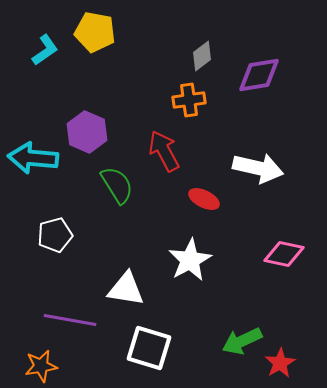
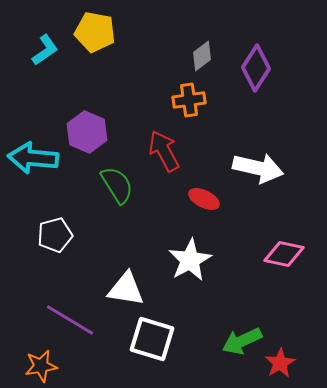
purple diamond: moved 3 px left, 7 px up; rotated 48 degrees counterclockwise
purple line: rotated 21 degrees clockwise
white square: moved 3 px right, 9 px up
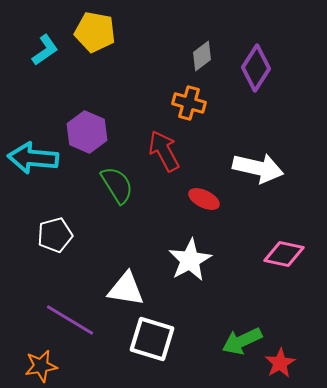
orange cross: moved 3 px down; rotated 24 degrees clockwise
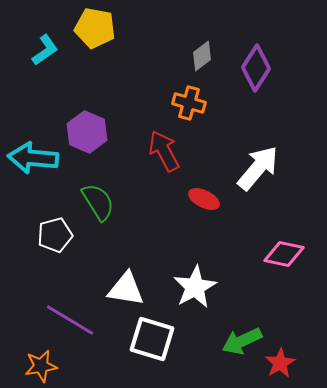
yellow pentagon: moved 4 px up
white arrow: rotated 63 degrees counterclockwise
green semicircle: moved 19 px left, 17 px down
white star: moved 5 px right, 27 px down
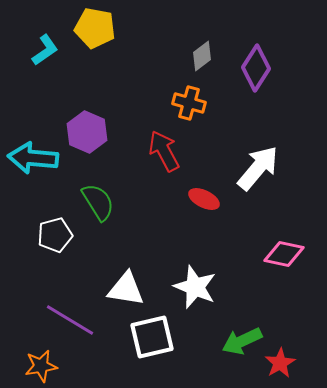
white star: rotated 21 degrees counterclockwise
white square: moved 2 px up; rotated 30 degrees counterclockwise
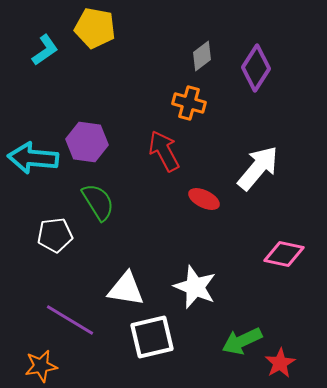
purple hexagon: moved 10 px down; rotated 15 degrees counterclockwise
white pentagon: rotated 8 degrees clockwise
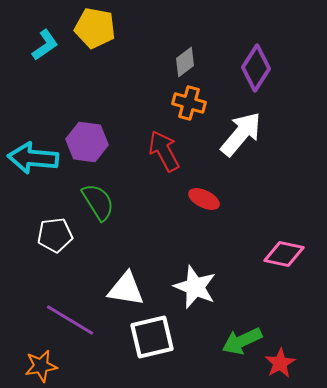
cyan L-shape: moved 5 px up
gray diamond: moved 17 px left, 6 px down
white arrow: moved 17 px left, 34 px up
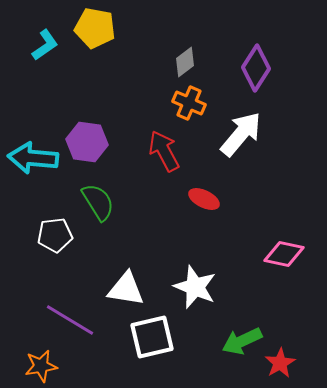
orange cross: rotated 8 degrees clockwise
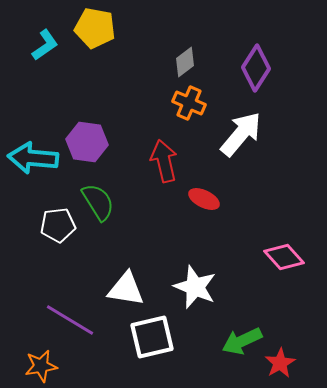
red arrow: moved 10 px down; rotated 15 degrees clockwise
white pentagon: moved 3 px right, 10 px up
pink diamond: moved 3 px down; rotated 36 degrees clockwise
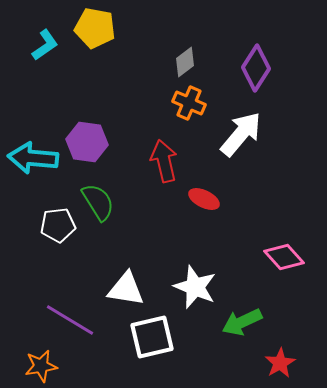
green arrow: moved 19 px up
